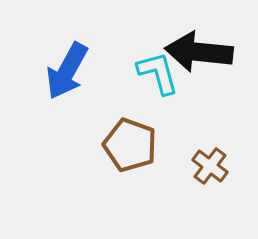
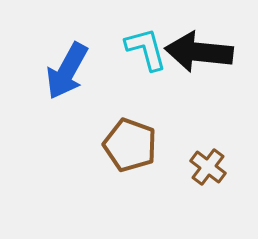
cyan L-shape: moved 12 px left, 24 px up
brown cross: moved 2 px left, 1 px down
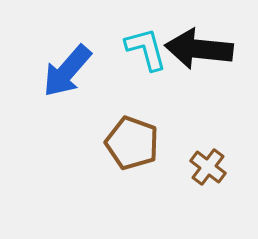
black arrow: moved 3 px up
blue arrow: rotated 12 degrees clockwise
brown pentagon: moved 2 px right, 2 px up
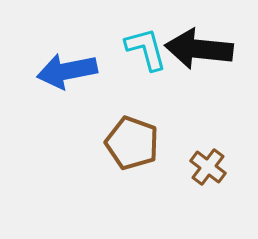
blue arrow: rotated 38 degrees clockwise
